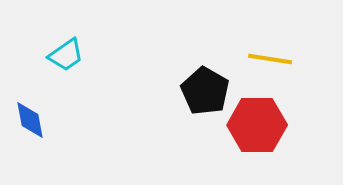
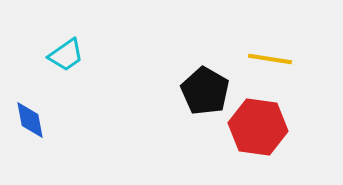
red hexagon: moved 1 px right, 2 px down; rotated 8 degrees clockwise
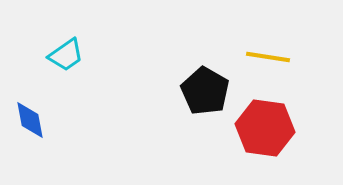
yellow line: moved 2 px left, 2 px up
red hexagon: moved 7 px right, 1 px down
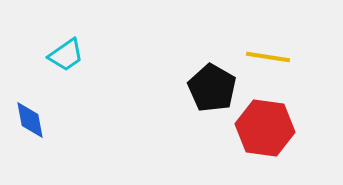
black pentagon: moved 7 px right, 3 px up
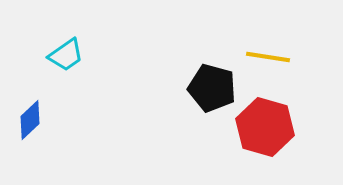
black pentagon: rotated 15 degrees counterclockwise
blue diamond: rotated 57 degrees clockwise
red hexagon: moved 1 px up; rotated 8 degrees clockwise
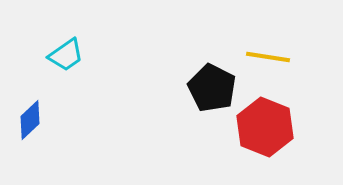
black pentagon: rotated 12 degrees clockwise
red hexagon: rotated 6 degrees clockwise
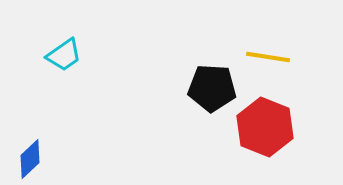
cyan trapezoid: moved 2 px left
black pentagon: rotated 24 degrees counterclockwise
blue diamond: moved 39 px down
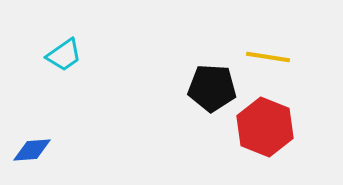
blue diamond: moved 2 px right, 9 px up; rotated 39 degrees clockwise
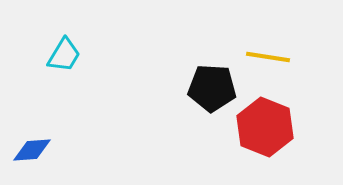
cyan trapezoid: rotated 24 degrees counterclockwise
